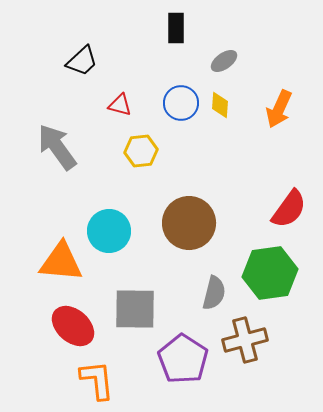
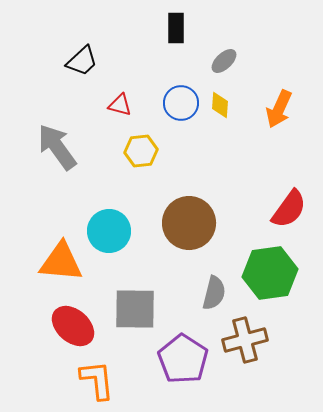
gray ellipse: rotated 8 degrees counterclockwise
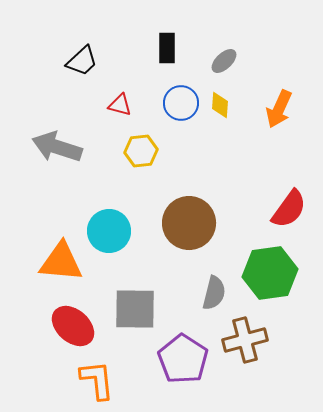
black rectangle: moved 9 px left, 20 px down
gray arrow: rotated 36 degrees counterclockwise
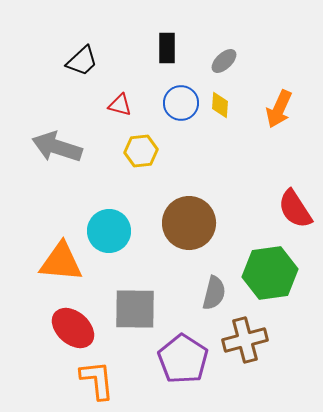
red semicircle: moved 6 px right; rotated 111 degrees clockwise
red ellipse: moved 2 px down
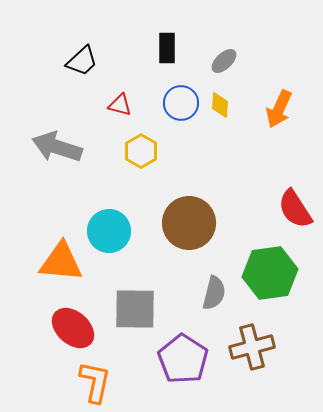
yellow hexagon: rotated 24 degrees counterclockwise
brown cross: moved 7 px right, 7 px down
orange L-shape: moved 2 px left, 2 px down; rotated 18 degrees clockwise
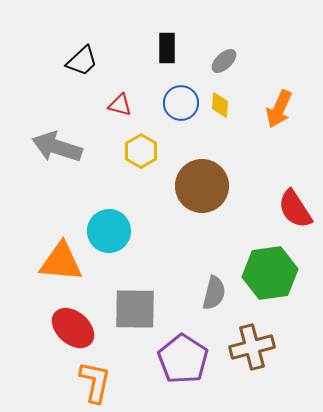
brown circle: moved 13 px right, 37 px up
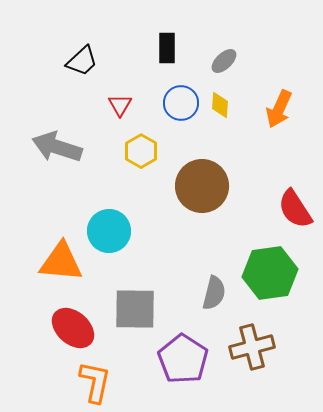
red triangle: rotated 45 degrees clockwise
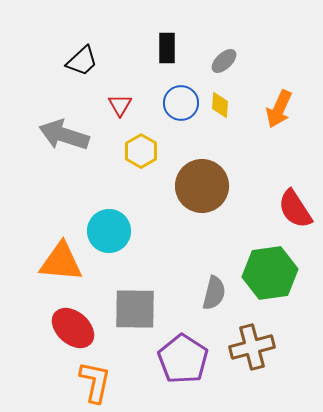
gray arrow: moved 7 px right, 12 px up
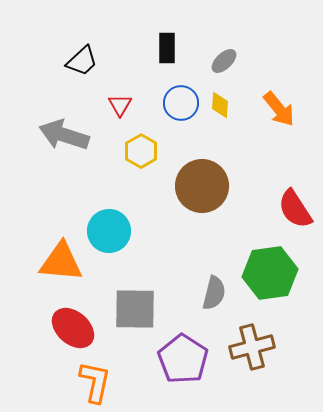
orange arrow: rotated 63 degrees counterclockwise
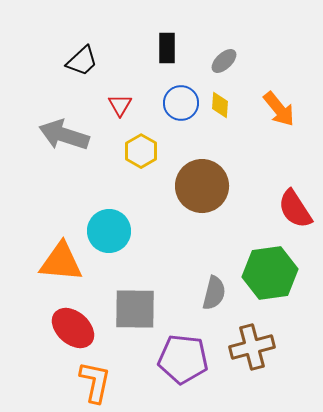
purple pentagon: rotated 27 degrees counterclockwise
